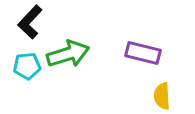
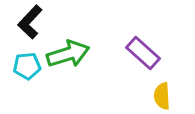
purple rectangle: rotated 28 degrees clockwise
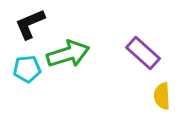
black L-shape: moved 2 px down; rotated 24 degrees clockwise
cyan pentagon: moved 3 px down
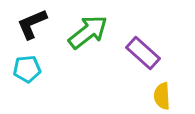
black L-shape: moved 2 px right
green arrow: moved 20 px right, 22 px up; rotated 21 degrees counterclockwise
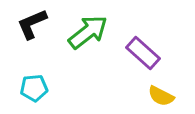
cyan pentagon: moved 7 px right, 19 px down
yellow semicircle: moved 1 px left; rotated 60 degrees counterclockwise
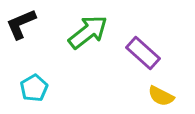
black L-shape: moved 11 px left
cyan pentagon: rotated 24 degrees counterclockwise
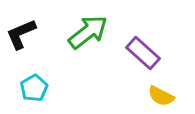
black L-shape: moved 10 px down
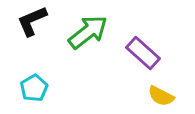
black L-shape: moved 11 px right, 13 px up
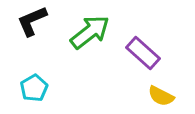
green arrow: moved 2 px right
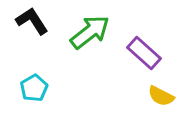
black L-shape: rotated 80 degrees clockwise
purple rectangle: moved 1 px right
